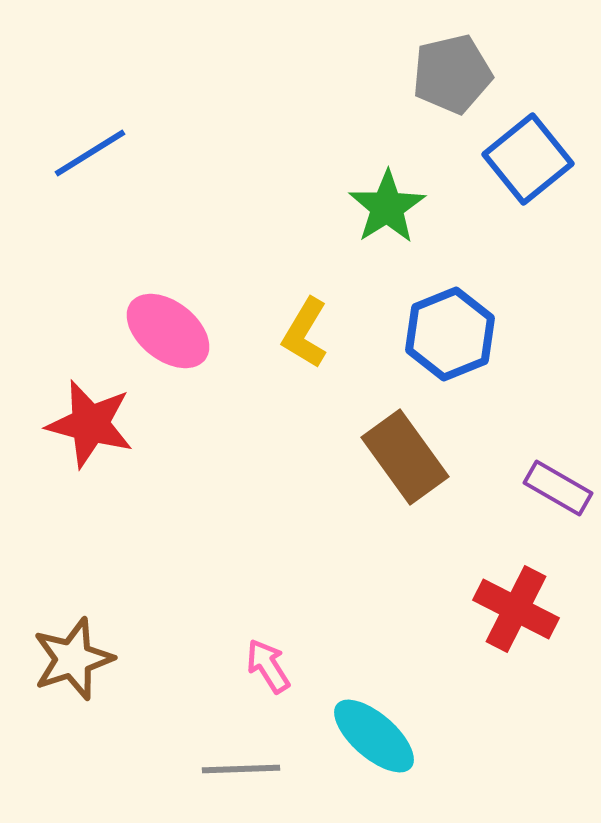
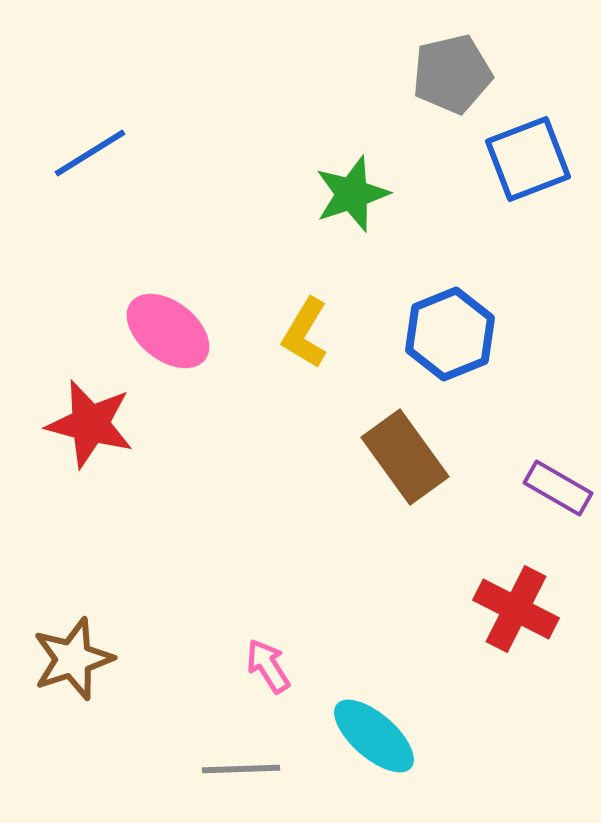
blue square: rotated 18 degrees clockwise
green star: moved 35 px left, 13 px up; rotated 14 degrees clockwise
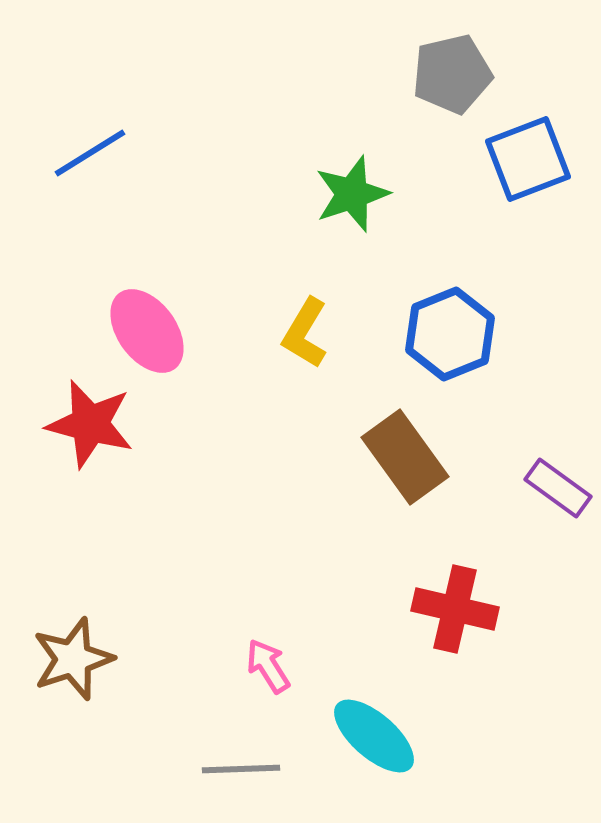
pink ellipse: moved 21 px left; rotated 16 degrees clockwise
purple rectangle: rotated 6 degrees clockwise
red cross: moved 61 px left; rotated 14 degrees counterclockwise
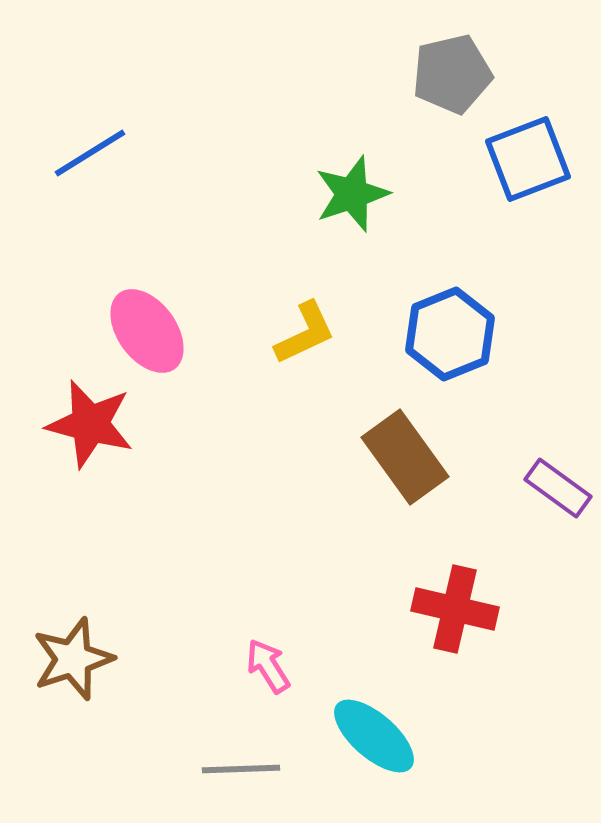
yellow L-shape: rotated 146 degrees counterclockwise
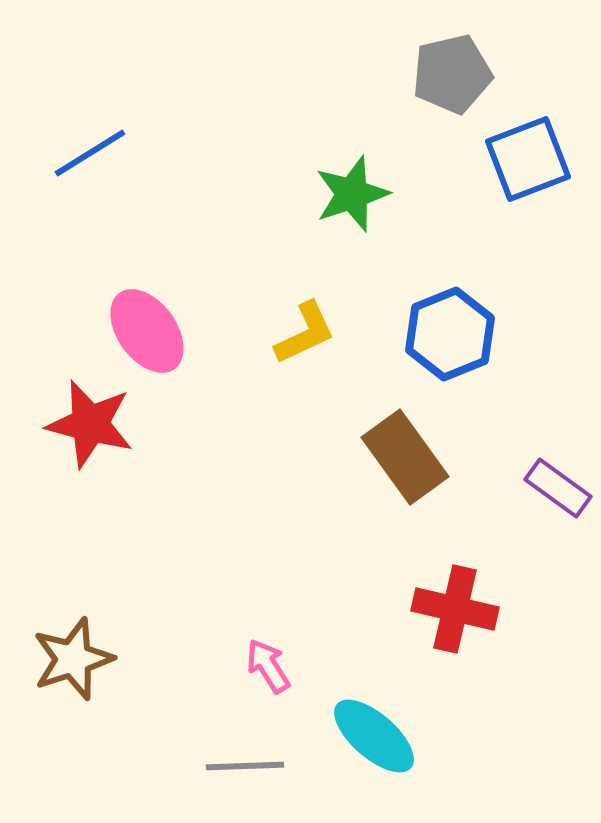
gray line: moved 4 px right, 3 px up
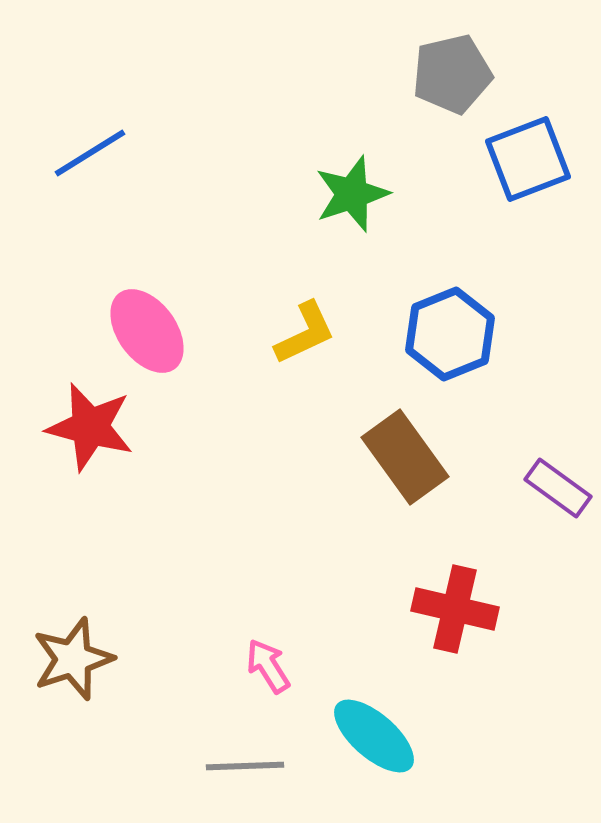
red star: moved 3 px down
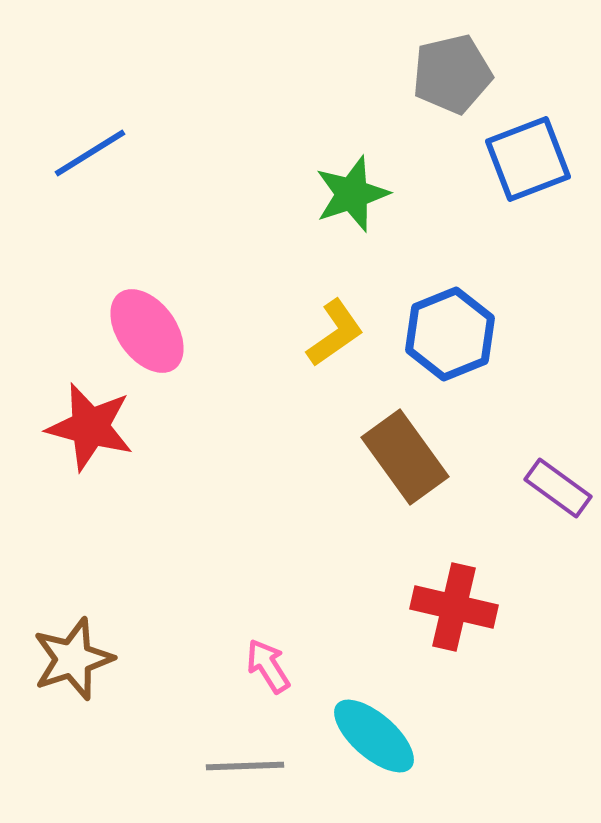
yellow L-shape: moved 30 px right; rotated 10 degrees counterclockwise
red cross: moved 1 px left, 2 px up
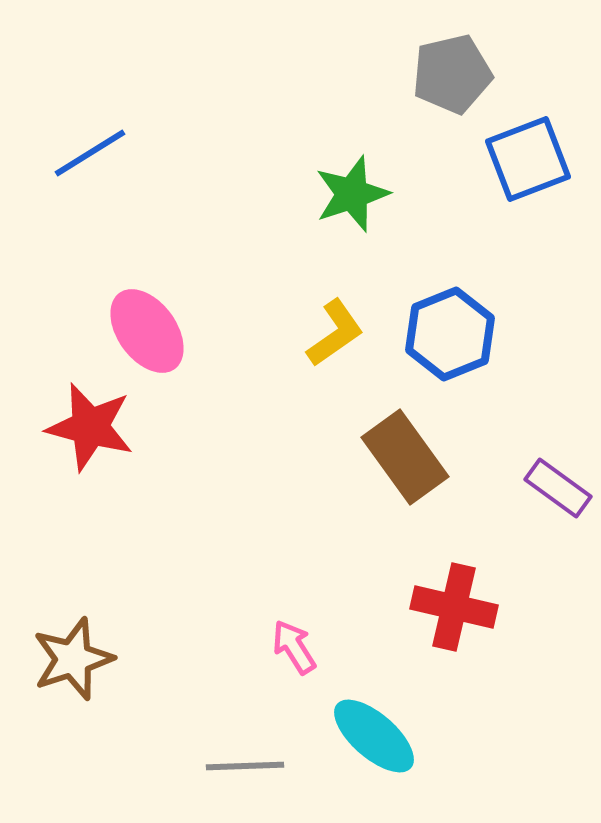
pink arrow: moved 26 px right, 19 px up
